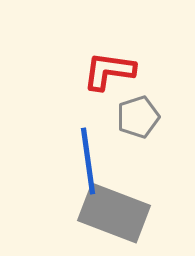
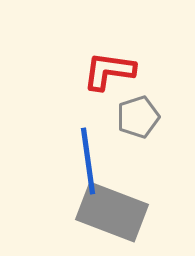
gray rectangle: moved 2 px left, 1 px up
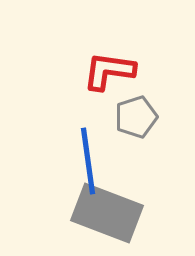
gray pentagon: moved 2 px left
gray rectangle: moved 5 px left, 1 px down
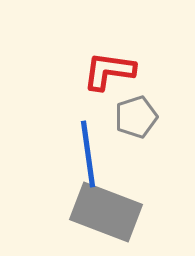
blue line: moved 7 px up
gray rectangle: moved 1 px left, 1 px up
